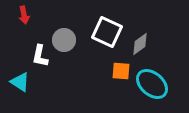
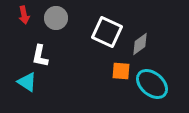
gray circle: moved 8 px left, 22 px up
cyan triangle: moved 7 px right
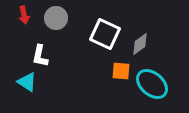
white square: moved 2 px left, 2 px down
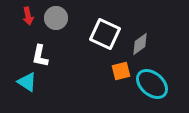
red arrow: moved 4 px right, 1 px down
orange square: rotated 18 degrees counterclockwise
